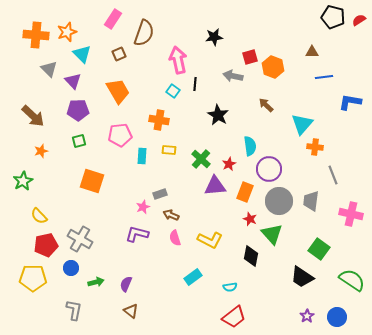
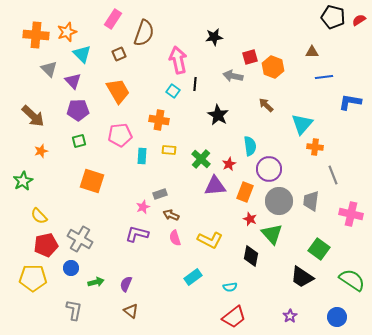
purple star at (307, 316): moved 17 px left
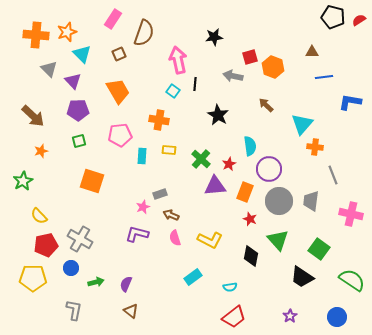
green triangle at (272, 234): moved 6 px right, 6 px down
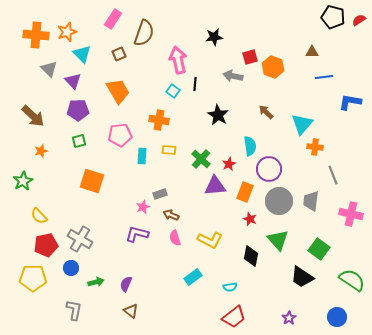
brown arrow at (266, 105): moved 7 px down
purple star at (290, 316): moved 1 px left, 2 px down
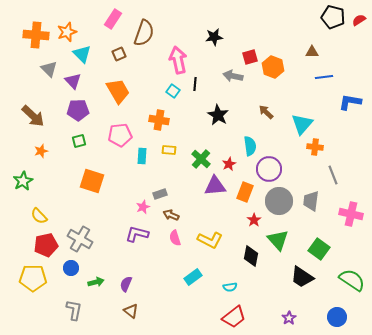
red star at (250, 219): moved 4 px right, 1 px down; rotated 16 degrees clockwise
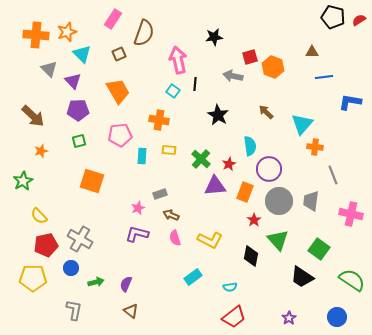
pink star at (143, 207): moved 5 px left, 1 px down
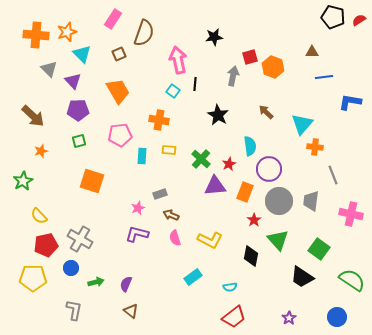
gray arrow at (233, 76): rotated 90 degrees clockwise
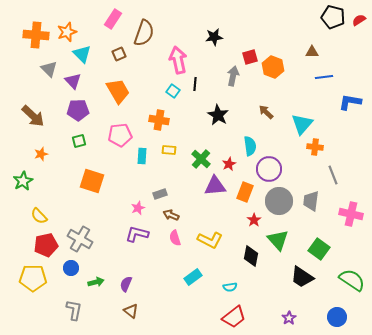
orange star at (41, 151): moved 3 px down
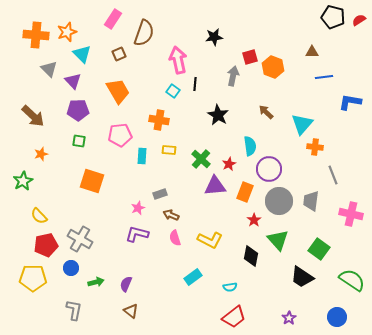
green square at (79, 141): rotated 24 degrees clockwise
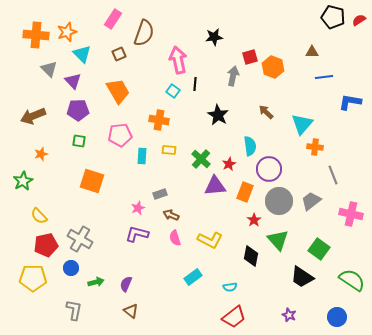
brown arrow at (33, 116): rotated 115 degrees clockwise
gray trapezoid at (311, 201): rotated 45 degrees clockwise
purple star at (289, 318): moved 3 px up; rotated 16 degrees counterclockwise
